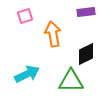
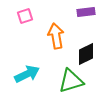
orange arrow: moved 3 px right, 2 px down
green triangle: rotated 16 degrees counterclockwise
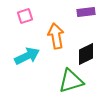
cyan arrow: moved 18 px up
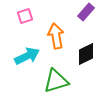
purple rectangle: rotated 42 degrees counterclockwise
green triangle: moved 15 px left
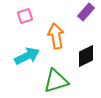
black diamond: moved 2 px down
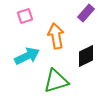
purple rectangle: moved 1 px down
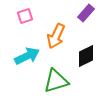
orange arrow: rotated 145 degrees counterclockwise
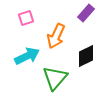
pink square: moved 1 px right, 2 px down
green triangle: moved 1 px left, 3 px up; rotated 32 degrees counterclockwise
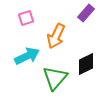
black diamond: moved 8 px down
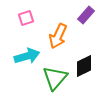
purple rectangle: moved 2 px down
orange arrow: moved 2 px right
cyan arrow: rotated 10 degrees clockwise
black diamond: moved 2 px left, 2 px down
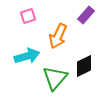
pink square: moved 2 px right, 2 px up
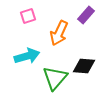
orange arrow: moved 1 px right, 3 px up
black diamond: rotated 30 degrees clockwise
